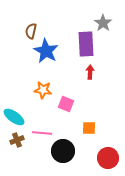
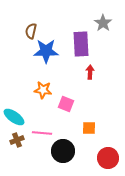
purple rectangle: moved 5 px left
blue star: rotated 30 degrees counterclockwise
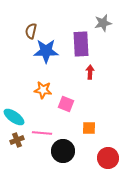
gray star: rotated 24 degrees clockwise
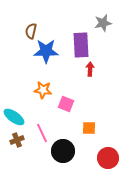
purple rectangle: moved 1 px down
red arrow: moved 3 px up
pink line: rotated 60 degrees clockwise
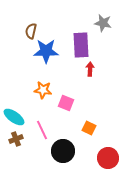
gray star: rotated 24 degrees clockwise
pink square: moved 1 px up
orange square: rotated 24 degrees clockwise
pink line: moved 3 px up
brown cross: moved 1 px left, 1 px up
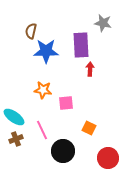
pink square: rotated 28 degrees counterclockwise
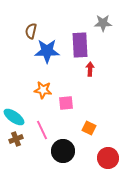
gray star: rotated 12 degrees counterclockwise
purple rectangle: moved 1 px left
blue star: moved 1 px right
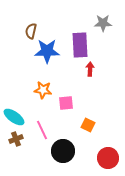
orange square: moved 1 px left, 3 px up
